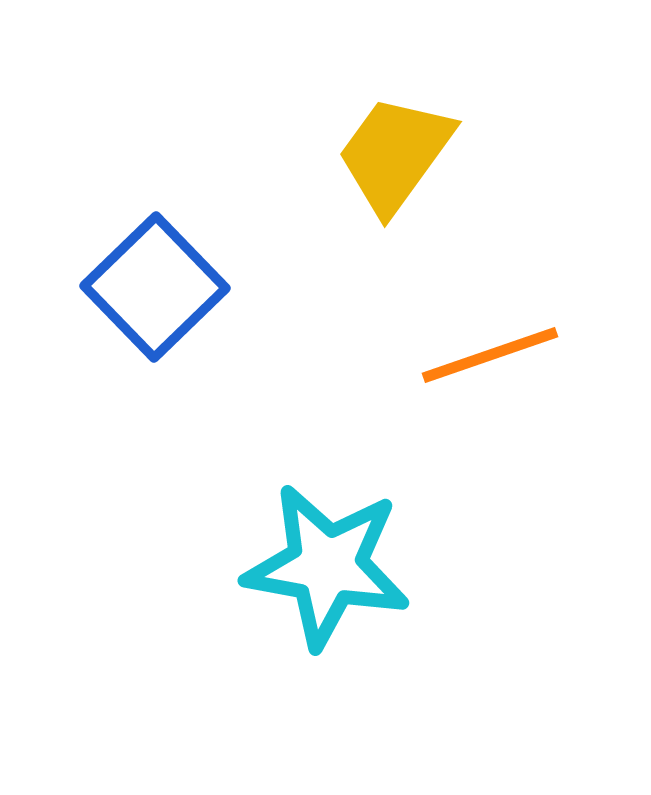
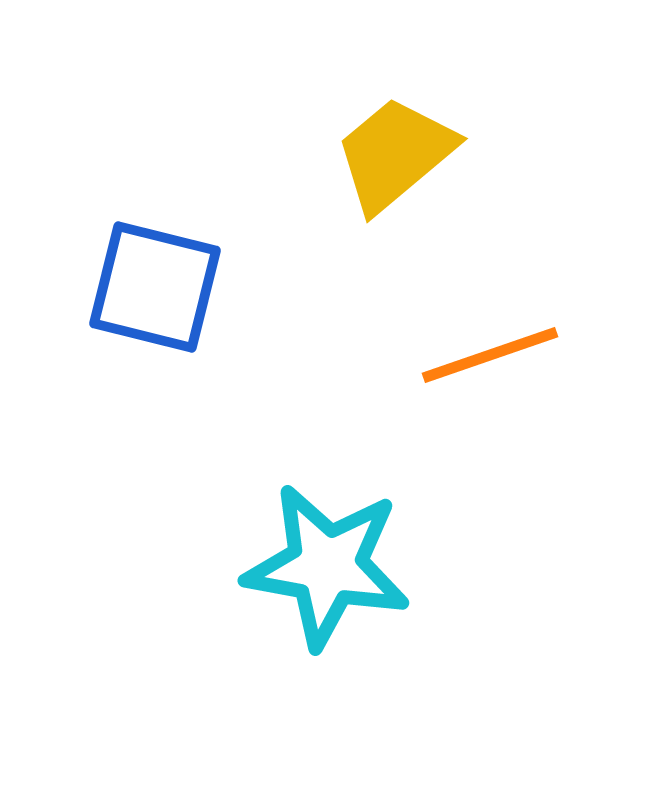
yellow trapezoid: rotated 14 degrees clockwise
blue square: rotated 32 degrees counterclockwise
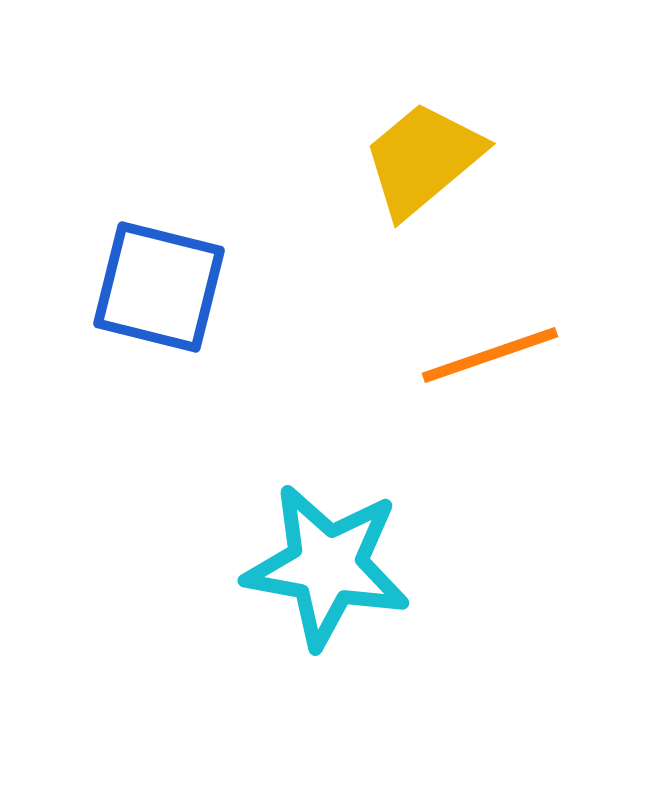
yellow trapezoid: moved 28 px right, 5 px down
blue square: moved 4 px right
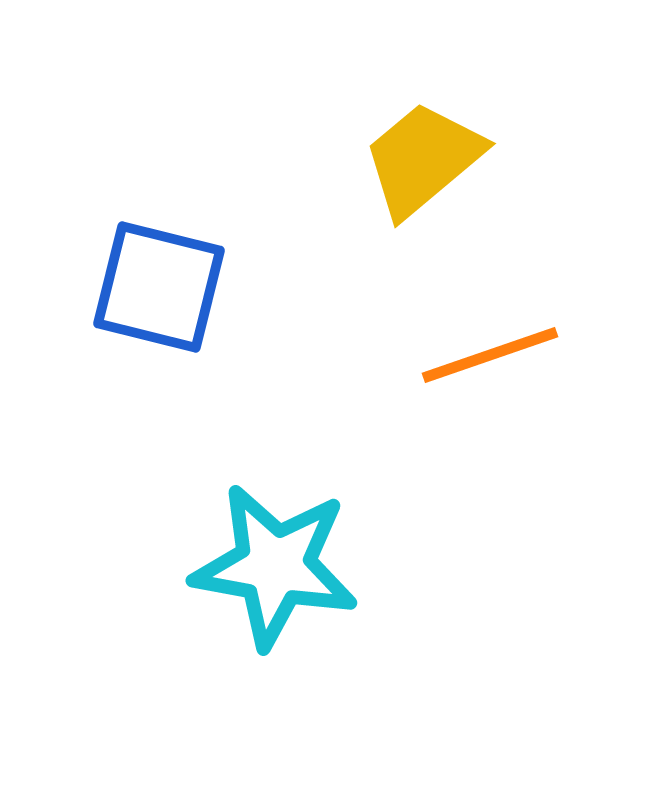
cyan star: moved 52 px left
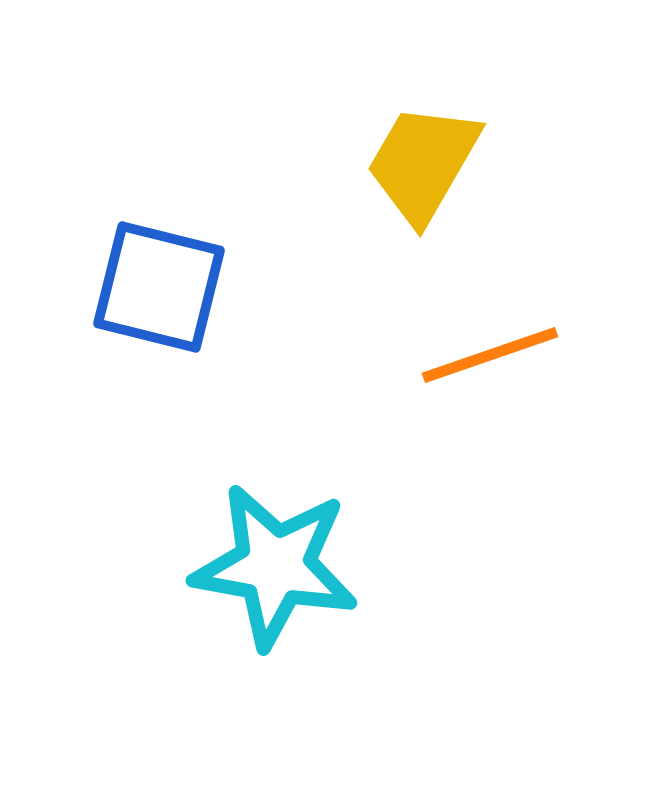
yellow trapezoid: moved 4 px down; rotated 20 degrees counterclockwise
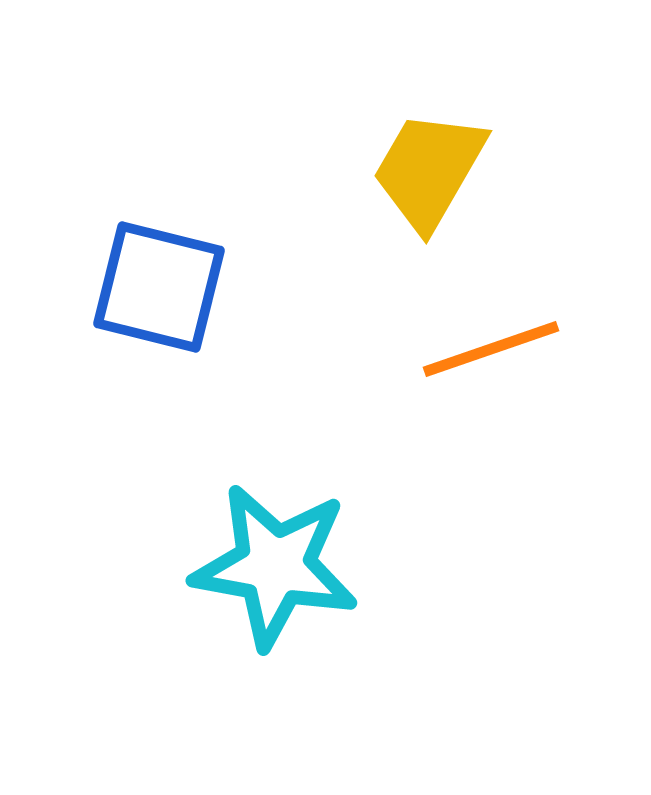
yellow trapezoid: moved 6 px right, 7 px down
orange line: moved 1 px right, 6 px up
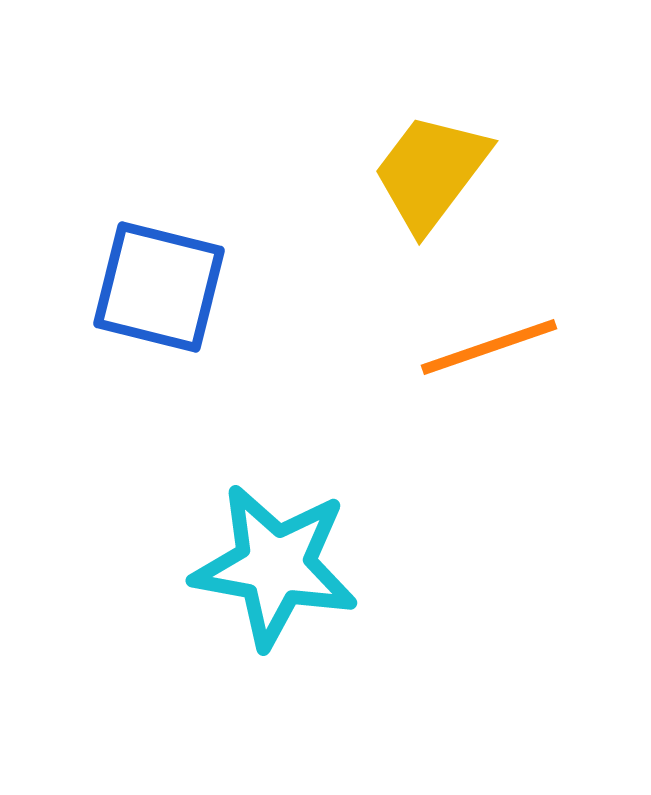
yellow trapezoid: moved 2 px right, 2 px down; rotated 7 degrees clockwise
orange line: moved 2 px left, 2 px up
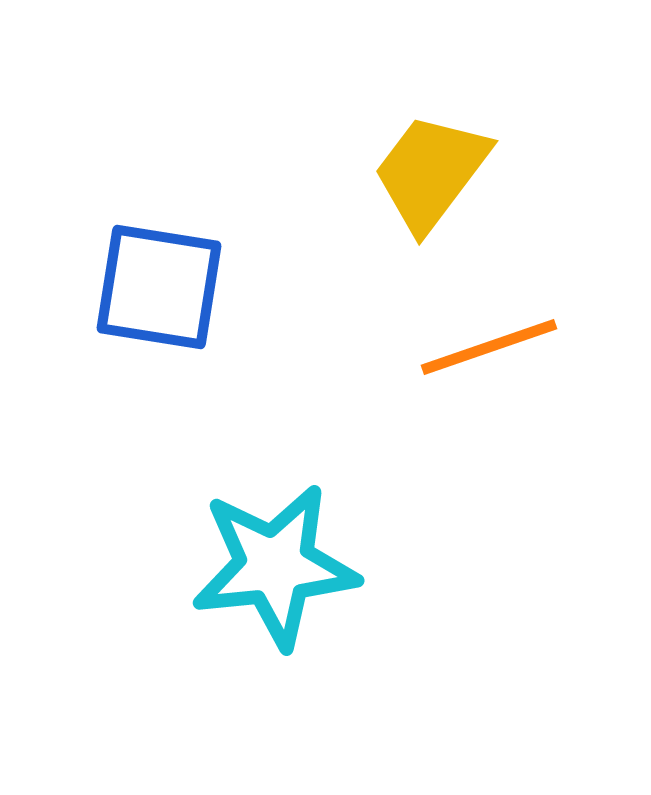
blue square: rotated 5 degrees counterclockwise
cyan star: rotated 16 degrees counterclockwise
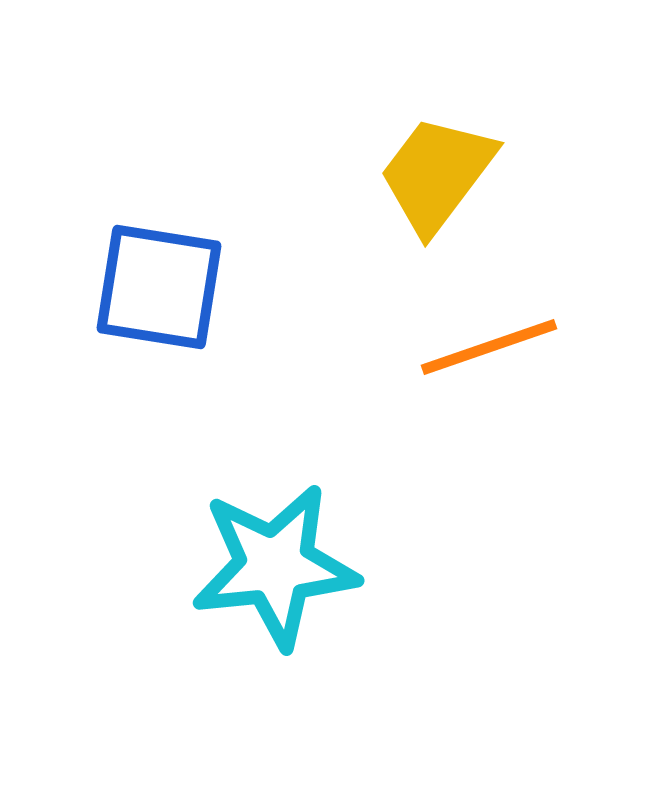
yellow trapezoid: moved 6 px right, 2 px down
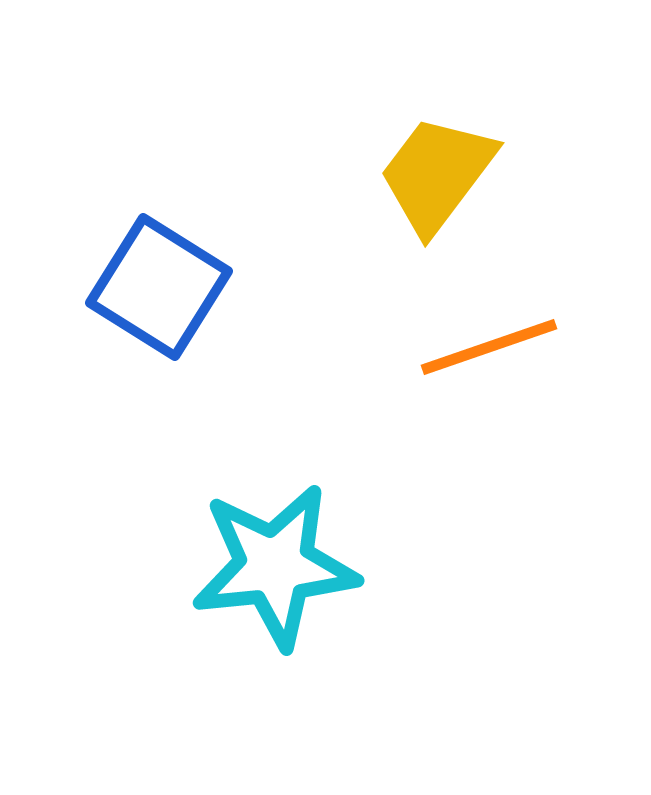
blue square: rotated 23 degrees clockwise
